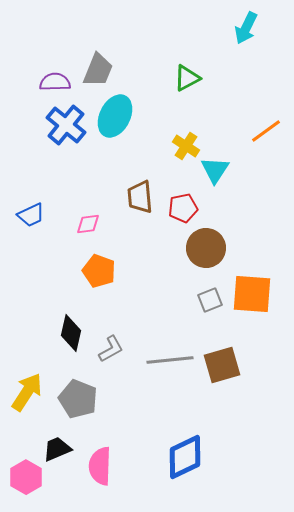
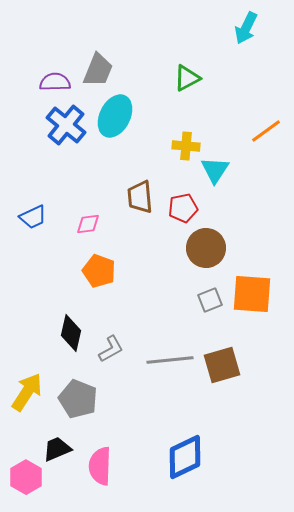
yellow cross: rotated 28 degrees counterclockwise
blue trapezoid: moved 2 px right, 2 px down
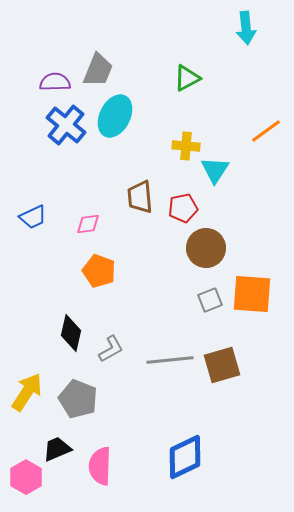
cyan arrow: rotated 32 degrees counterclockwise
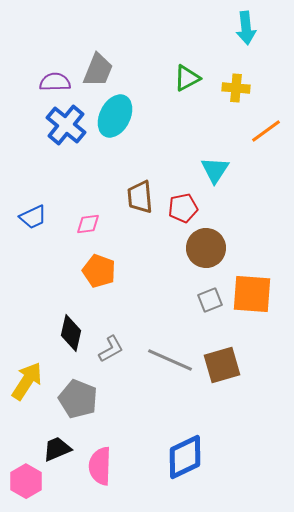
yellow cross: moved 50 px right, 58 px up
gray line: rotated 30 degrees clockwise
yellow arrow: moved 11 px up
pink hexagon: moved 4 px down
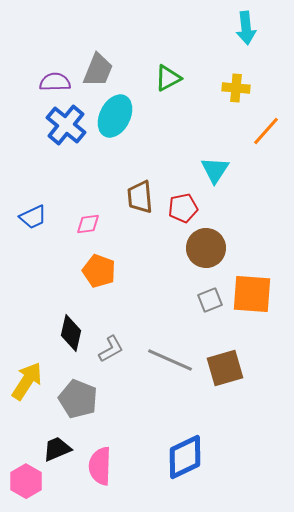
green triangle: moved 19 px left
orange line: rotated 12 degrees counterclockwise
brown square: moved 3 px right, 3 px down
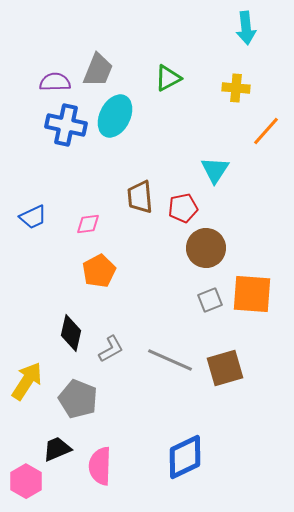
blue cross: rotated 27 degrees counterclockwise
orange pentagon: rotated 24 degrees clockwise
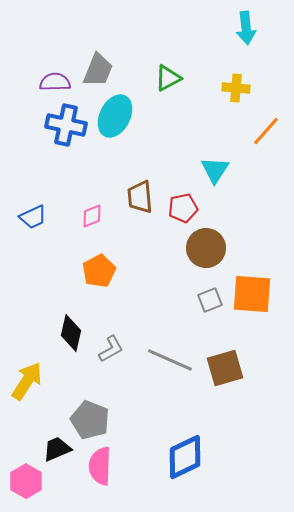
pink diamond: moved 4 px right, 8 px up; rotated 15 degrees counterclockwise
gray pentagon: moved 12 px right, 21 px down
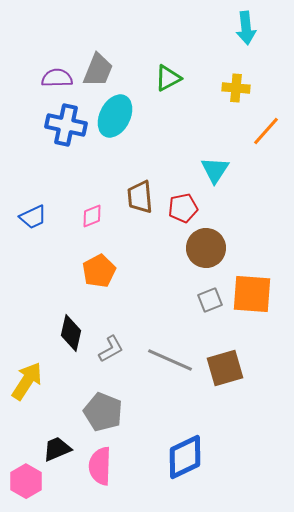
purple semicircle: moved 2 px right, 4 px up
gray pentagon: moved 13 px right, 8 px up
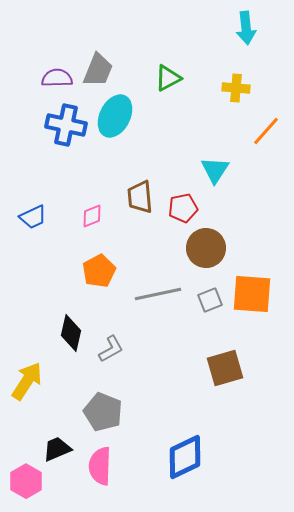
gray line: moved 12 px left, 66 px up; rotated 36 degrees counterclockwise
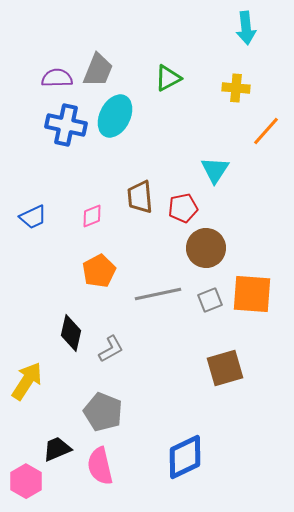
pink semicircle: rotated 15 degrees counterclockwise
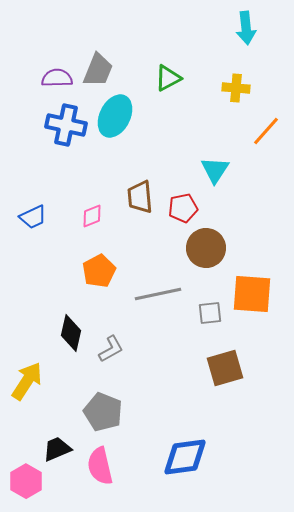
gray square: moved 13 px down; rotated 15 degrees clockwise
blue diamond: rotated 18 degrees clockwise
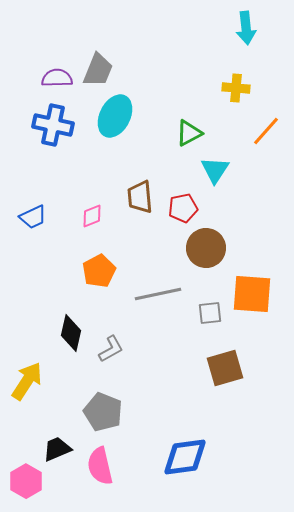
green triangle: moved 21 px right, 55 px down
blue cross: moved 13 px left
